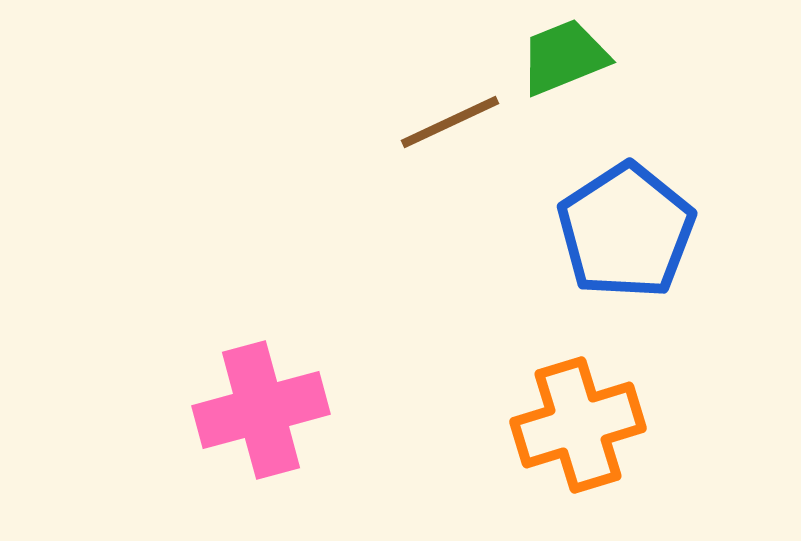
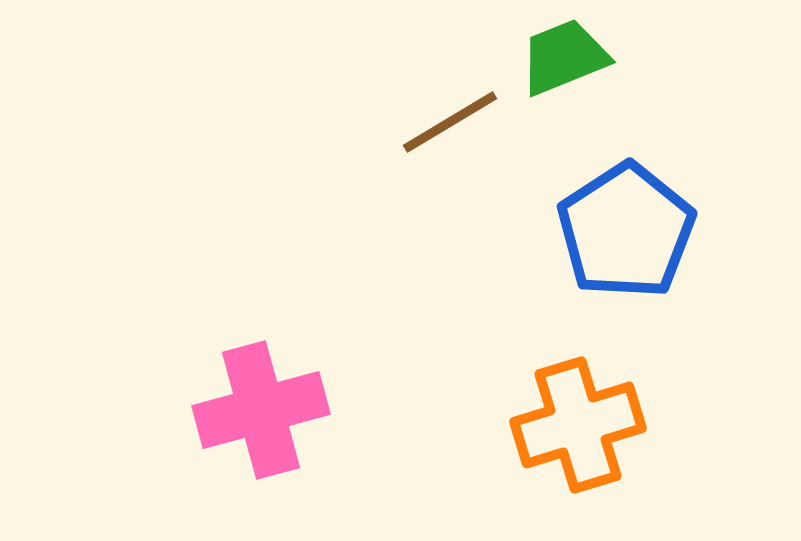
brown line: rotated 6 degrees counterclockwise
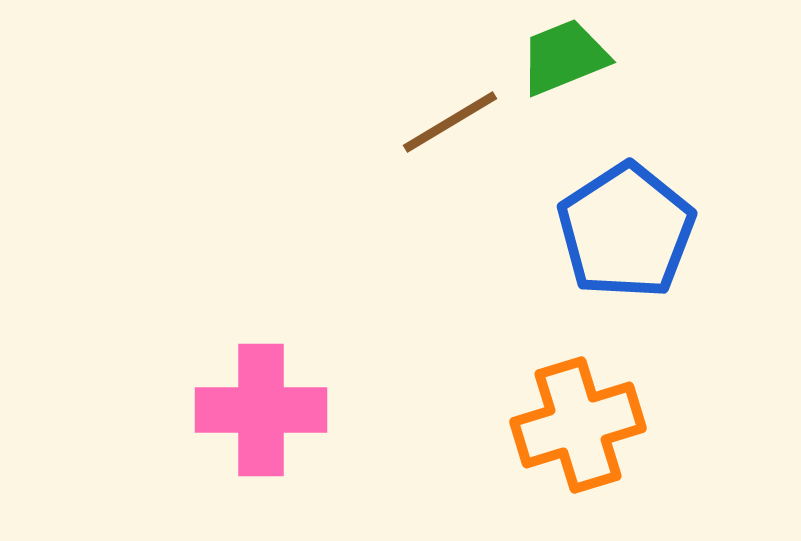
pink cross: rotated 15 degrees clockwise
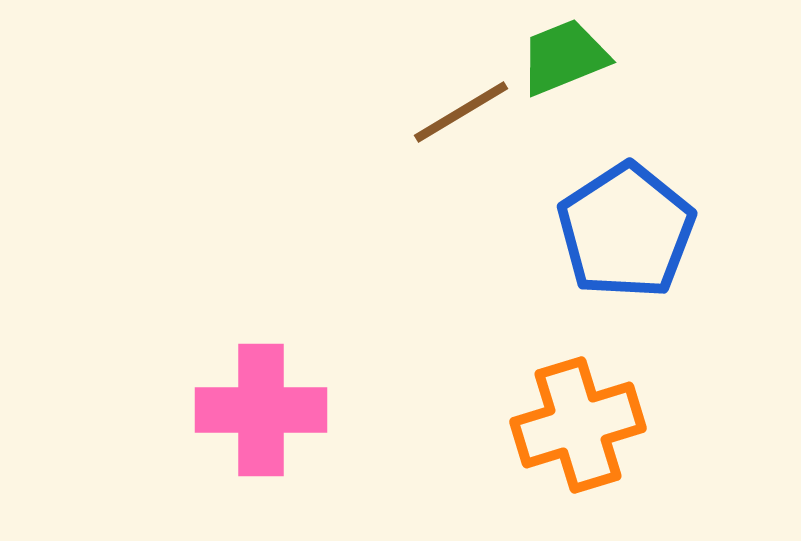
brown line: moved 11 px right, 10 px up
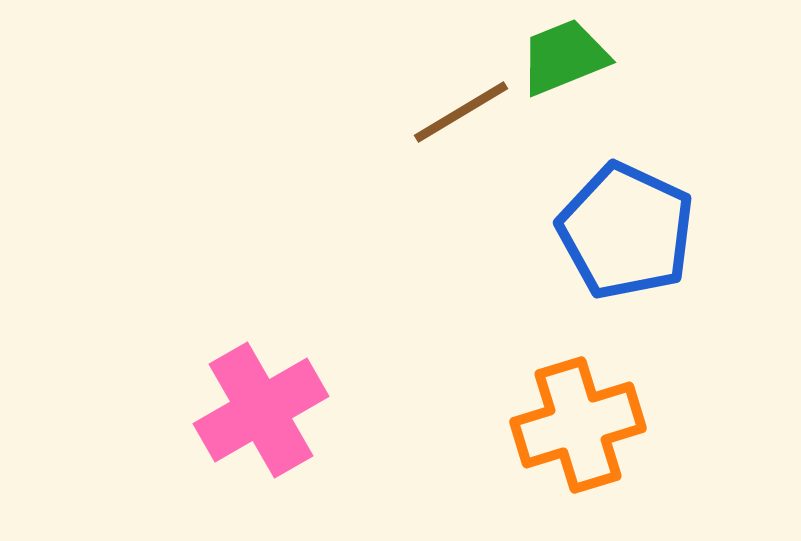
blue pentagon: rotated 14 degrees counterclockwise
pink cross: rotated 30 degrees counterclockwise
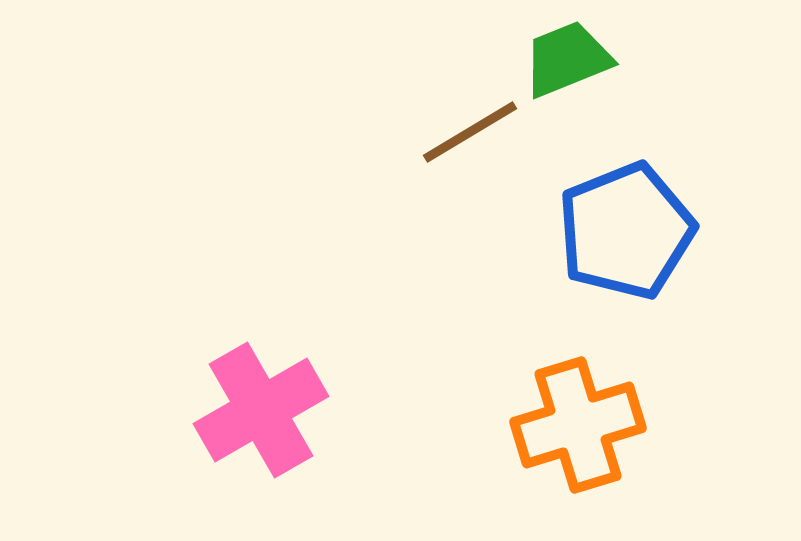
green trapezoid: moved 3 px right, 2 px down
brown line: moved 9 px right, 20 px down
blue pentagon: rotated 25 degrees clockwise
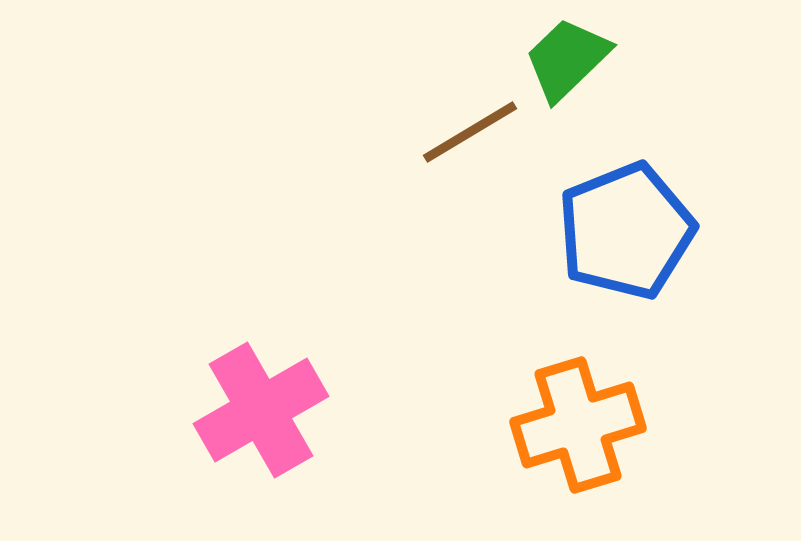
green trapezoid: rotated 22 degrees counterclockwise
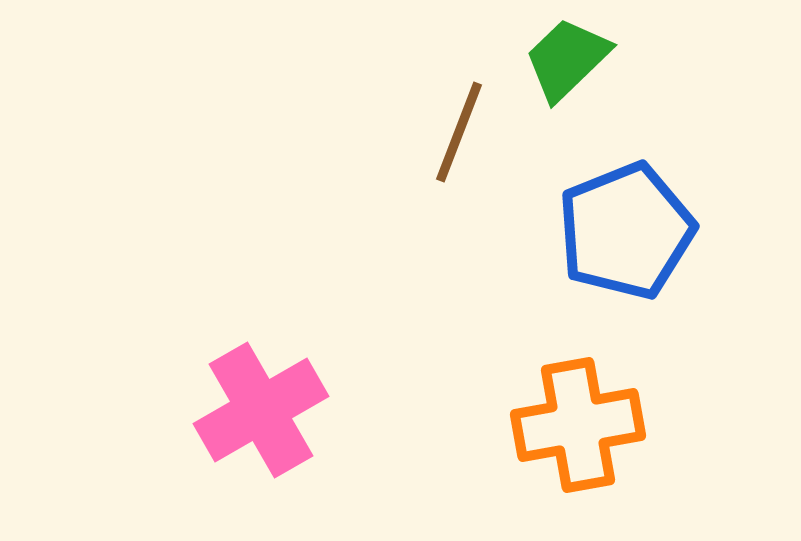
brown line: moved 11 px left; rotated 38 degrees counterclockwise
orange cross: rotated 7 degrees clockwise
